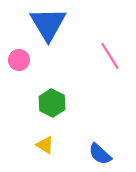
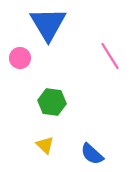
pink circle: moved 1 px right, 2 px up
green hexagon: moved 1 px up; rotated 20 degrees counterclockwise
yellow triangle: rotated 12 degrees clockwise
blue semicircle: moved 8 px left
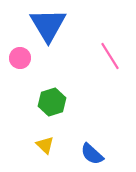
blue triangle: moved 1 px down
green hexagon: rotated 24 degrees counterclockwise
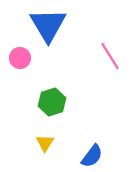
yellow triangle: moved 2 px up; rotated 18 degrees clockwise
blue semicircle: moved 2 px down; rotated 95 degrees counterclockwise
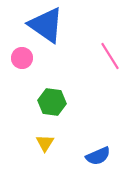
blue triangle: moved 2 px left; rotated 24 degrees counterclockwise
pink circle: moved 2 px right
green hexagon: rotated 24 degrees clockwise
blue semicircle: moved 6 px right; rotated 30 degrees clockwise
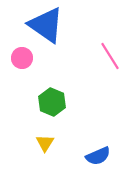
green hexagon: rotated 16 degrees clockwise
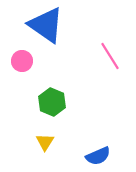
pink circle: moved 3 px down
yellow triangle: moved 1 px up
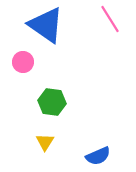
pink line: moved 37 px up
pink circle: moved 1 px right, 1 px down
green hexagon: rotated 16 degrees counterclockwise
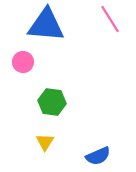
blue triangle: rotated 30 degrees counterclockwise
